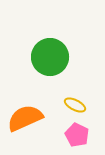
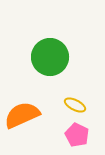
orange semicircle: moved 3 px left, 3 px up
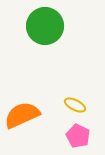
green circle: moved 5 px left, 31 px up
pink pentagon: moved 1 px right, 1 px down
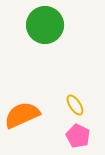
green circle: moved 1 px up
yellow ellipse: rotated 30 degrees clockwise
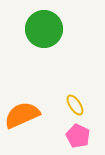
green circle: moved 1 px left, 4 px down
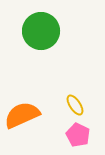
green circle: moved 3 px left, 2 px down
pink pentagon: moved 1 px up
